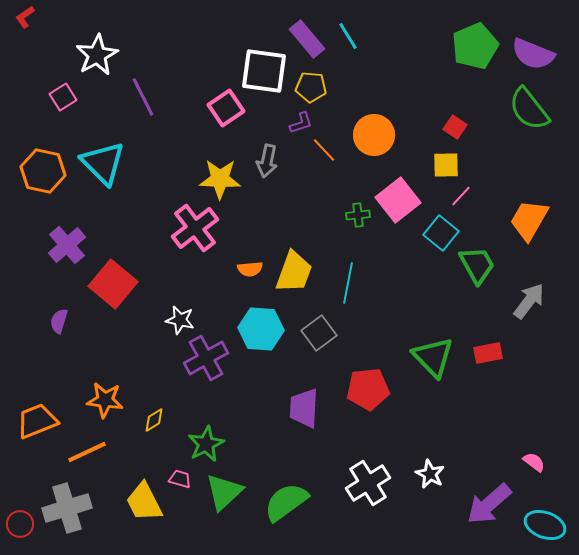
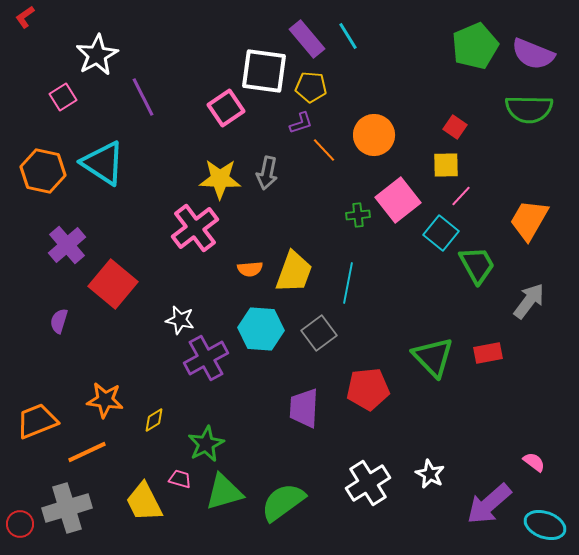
green semicircle at (529, 109): rotated 51 degrees counterclockwise
gray arrow at (267, 161): moved 12 px down
cyan triangle at (103, 163): rotated 12 degrees counterclockwise
green triangle at (224, 492): rotated 27 degrees clockwise
green semicircle at (286, 502): moved 3 px left
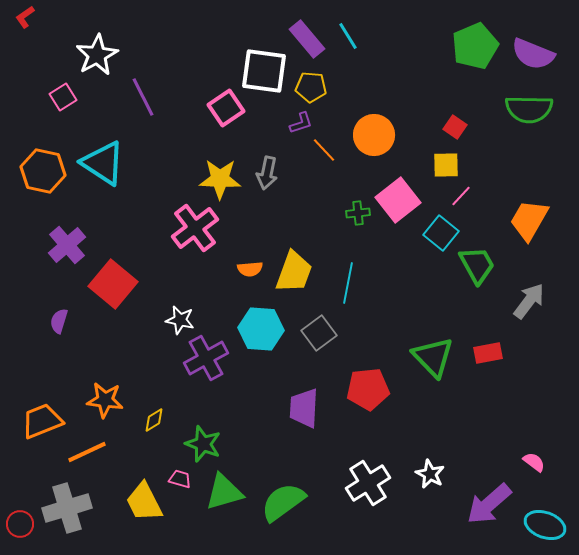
green cross at (358, 215): moved 2 px up
orange trapezoid at (37, 421): moved 5 px right
green star at (206, 444): moved 3 px left; rotated 24 degrees counterclockwise
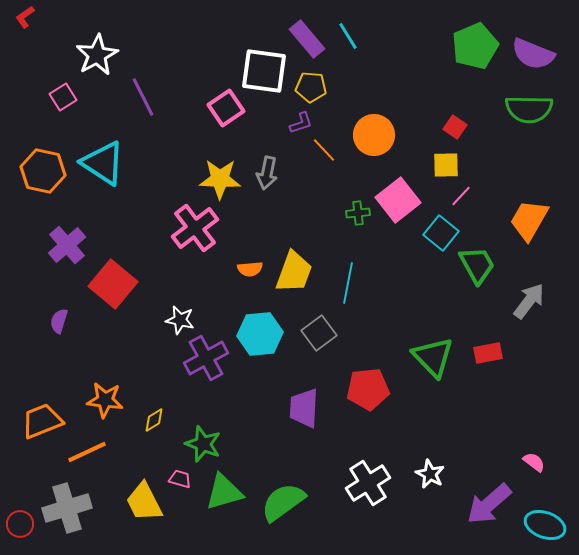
cyan hexagon at (261, 329): moved 1 px left, 5 px down; rotated 9 degrees counterclockwise
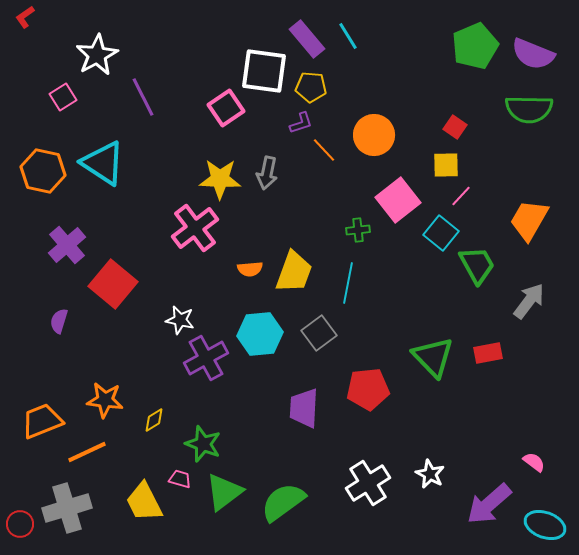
green cross at (358, 213): moved 17 px down
green triangle at (224, 492): rotated 21 degrees counterclockwise
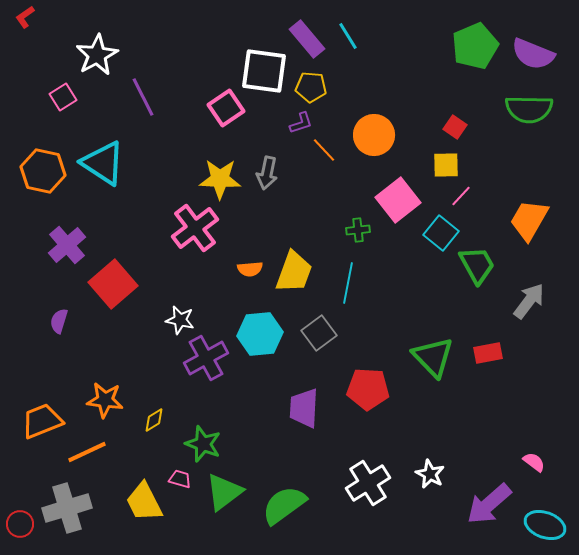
red square at (113, 284): rotated 9 degrees clockwise
red pentagon at (368, 389): rotated 9 degrees clockwise
green semicircle at (283, 502): moved 1 px right, 3 px down
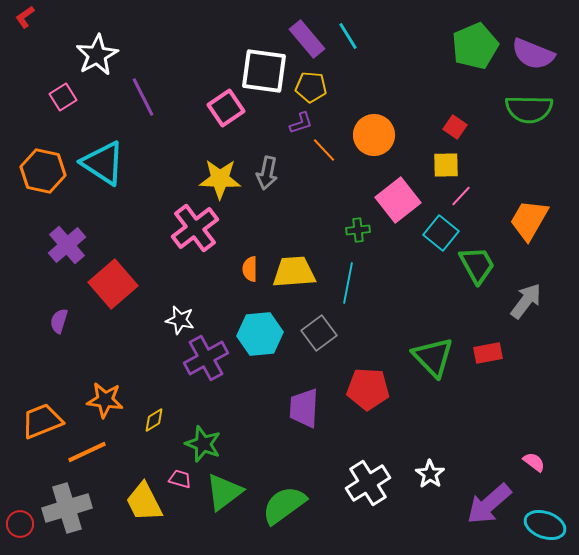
orange semicircle at (250, 269): rotated 95 degrees clockwise
yellow trapezoid at (294, 272): rotated 114 degrees counterclockwise
gray arrow at (529, 301): moved 3 px left
white star at (430, 474): rotated 8 degrees clockwise
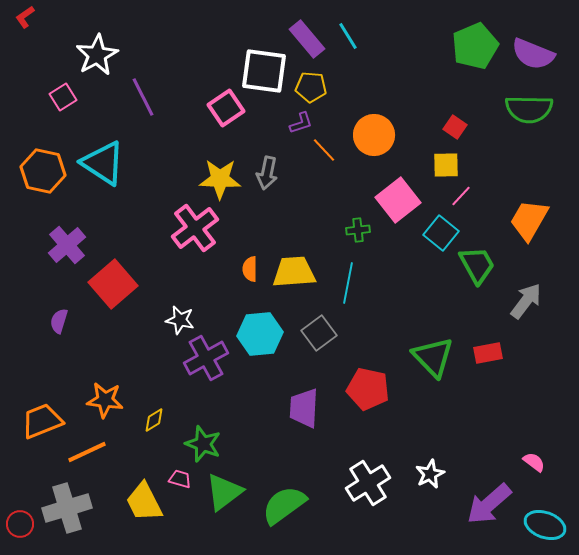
red pentagon at (368, 389): rotated 9 degrees clockwise
white star at (430, 474): rotated 12 degrees clockwise
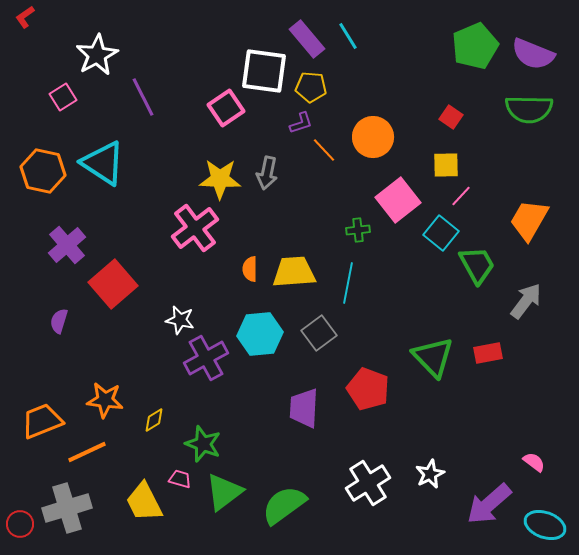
red square at (455, 127): moved 4 px left, 10 px up
orange circle at (374, 135): moved 1 px left, 2 px down
red pentagon at (368, 389): rotated 9 degrees clockwise
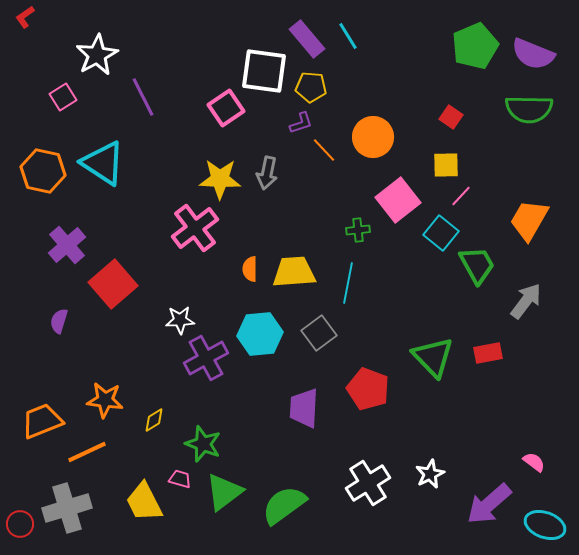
white star at (180, 320): rotated 16 degrees counterclockwise
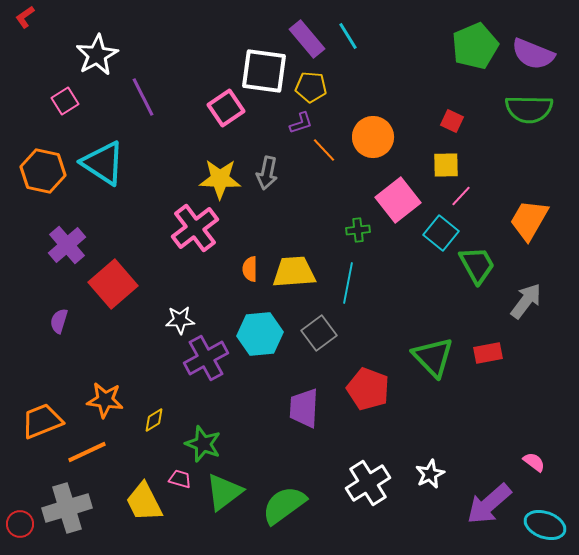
pink square at (63, 97): moved 2 px right, 4 px down
red square at (451, 117): moved 1 px right, 4 px down; rotated 10 degrees counterclockwise
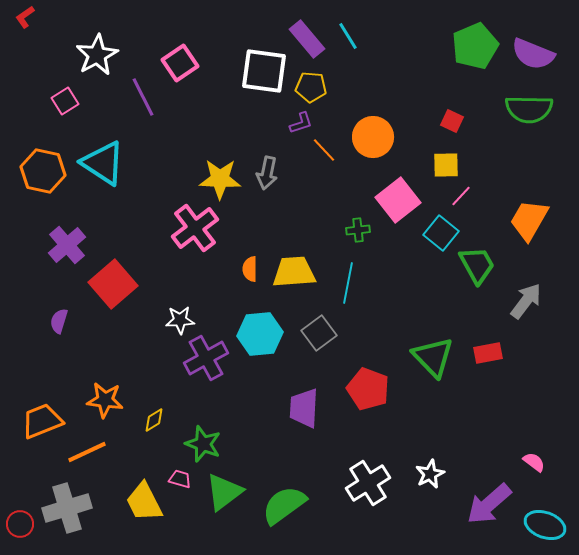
pink square at (226, 108): moved 46 px left, 45 px up
